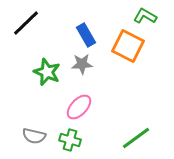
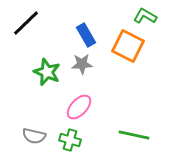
green line: moved 2 px left, 3 px up; rotated 48 degrees clockwise
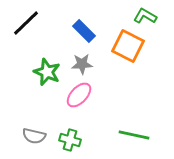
blue rectangle: moved 2 px left, 4 px up; rotated 15 degrees counterclockwise
pink ellipse: moved 12 px up
